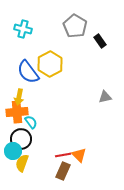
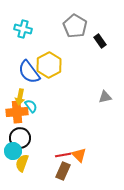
yellow hexagon: moved 1 px left, 1 px down
blue semicircle: moved 1 px right
yellow arrow: moved 1 px right
cyan semicircle: moved 16 px up
black circle: moved 1 px left, 1 px up
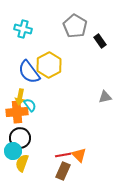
cyan semicircle: moved 1 px left, 1 px up
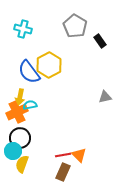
cyan semicircle: rotated 64 degrees counterclockwise
orange cross: rotated 20 degrees counterclockwise
yellow semicircle: moved 1 px down
brown rectangle: moved 1 px down
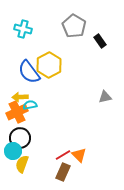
gray pentagon: moved 1 px left
yellow arrow: rotated 77 degrees clockwise
red line: rotated 21 degrees counterclockwise
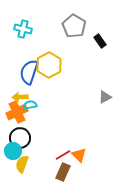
blue semicircle: rotated 55 degrees clockwise
gray triangle: rotated 16 degrees counterclockwise
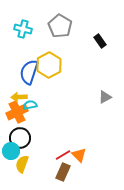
gray pentagon: moved 14 px left
yellow arrow: moved 1 px left
cyan circle: moved 2 px left
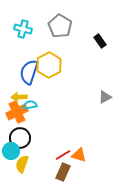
orange triangle: rotated 28 degrees counterclockwise
